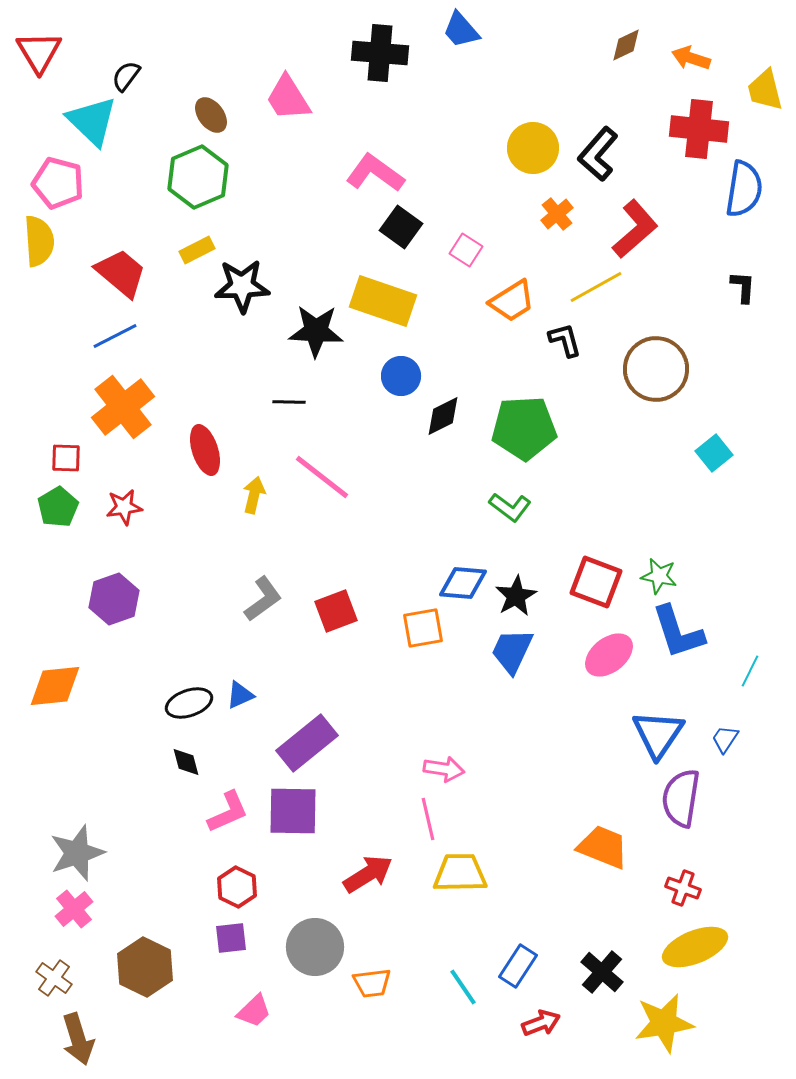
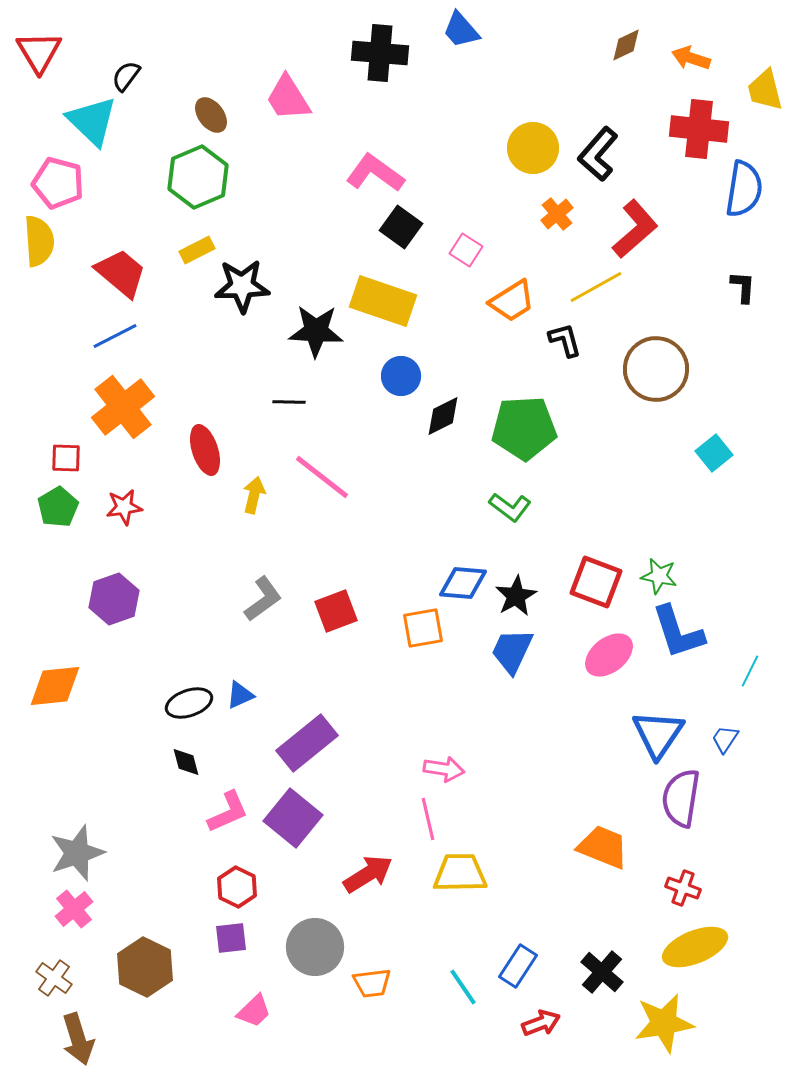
purple square at (293, 811): moved 7 px down; rotated 38 degrees clockwise
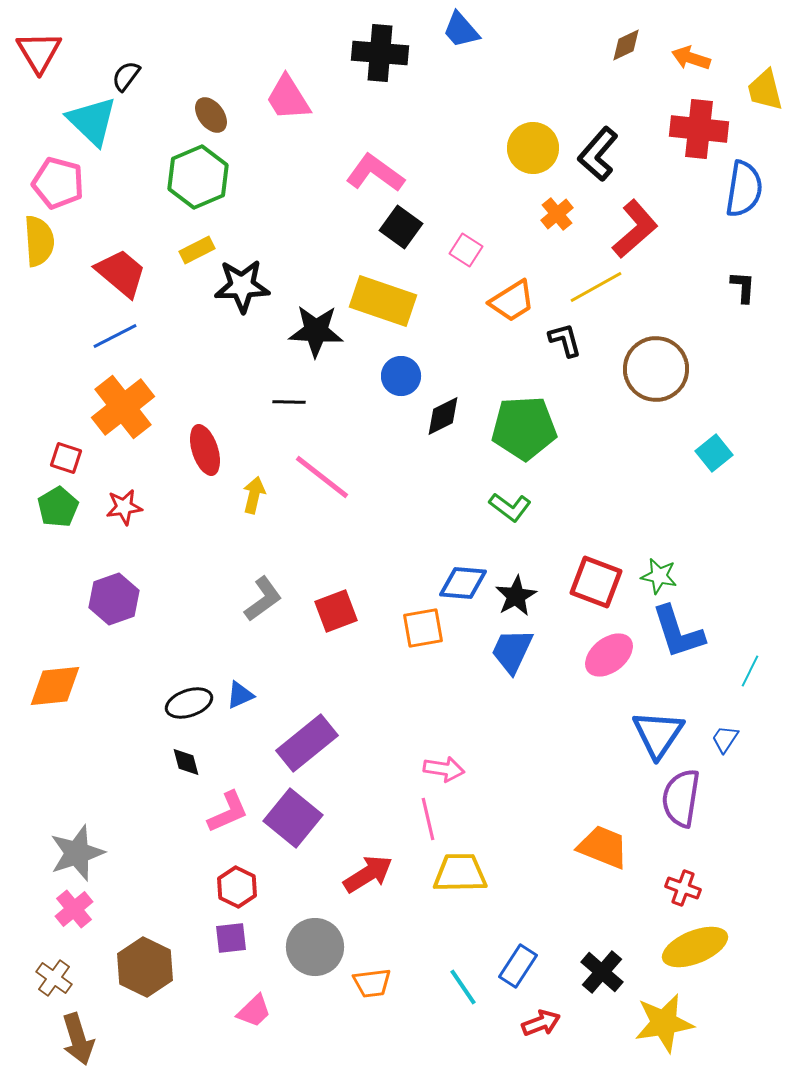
red square at (66, 458): rotated 16 degrees clockwise
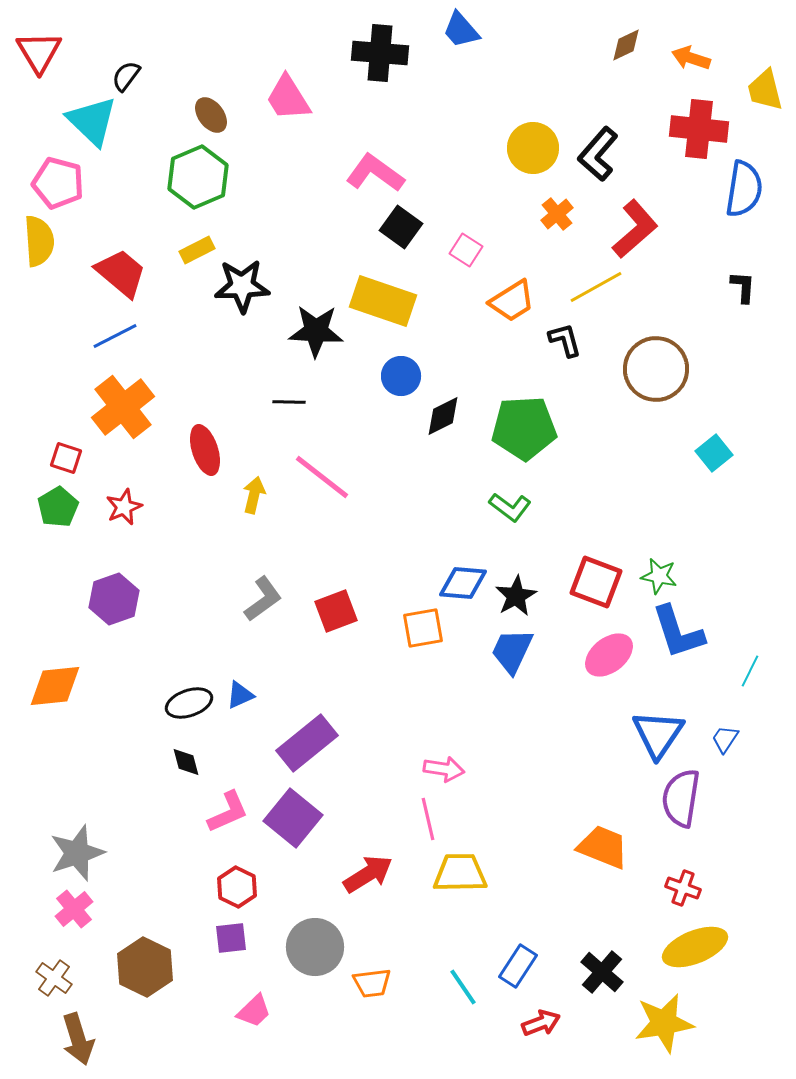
red star at (124, 507): rotated 15 degrees counterclockwise
